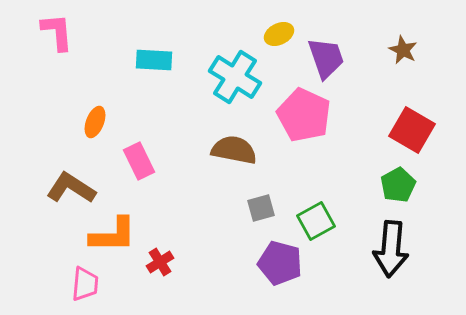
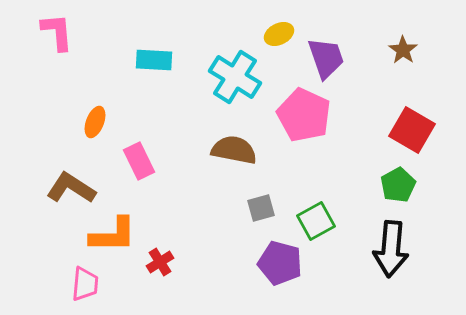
brown star: rotated 8 degrees clockwise
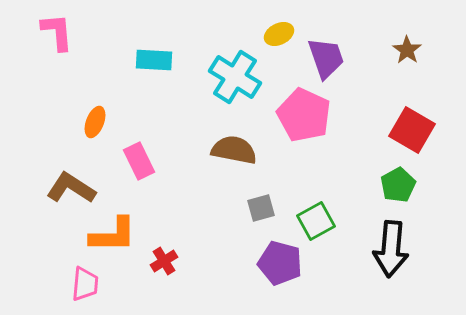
brown star: moved 4 px right
red cross: moved 4 px right, 1 px up
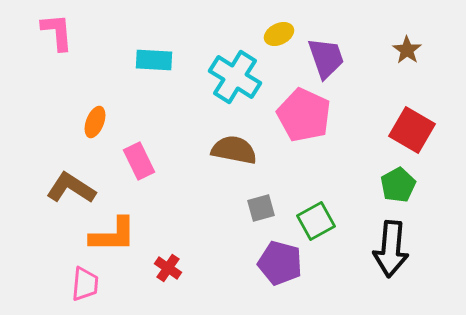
red cross: moved 4 px right, 7 px down; rotated 24 degrees counterclockwise
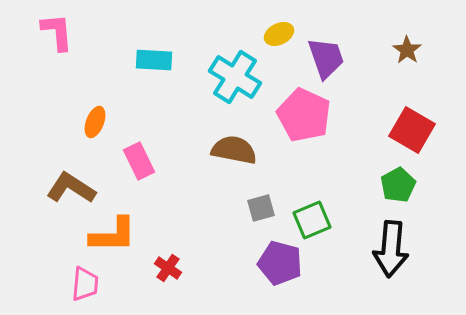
green square: moved 4 px left, 1 px up; rotated 6 degrees clockwise
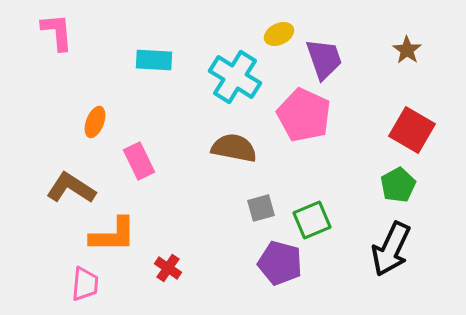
purple trapezoid: moved 2 px left, 1 px down
brown semicircle: moved 2 px up
black arrow: rotated 20 degrees clockwise
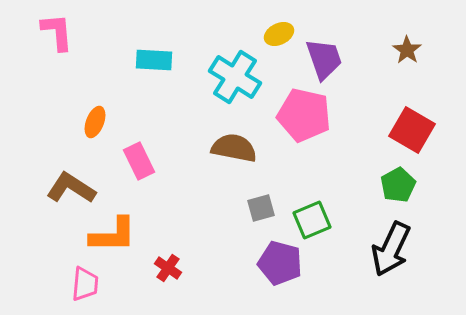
pink pentagon: rotated 12 degrees counterclockwise
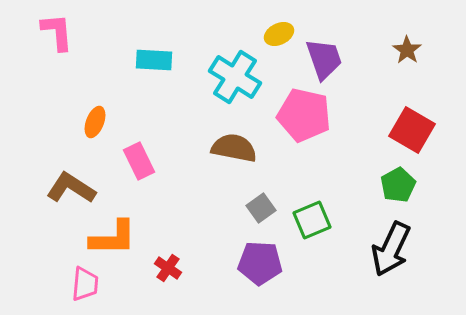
gray square: rotated 20 degrees counterclockwise
orange L-shape: moved 3 px down
purple pentagon: moved 20 px left; rotated 12 degrees counterclockwise
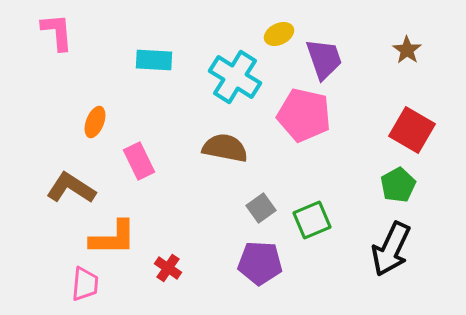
brown semicircle: moved 9 px left
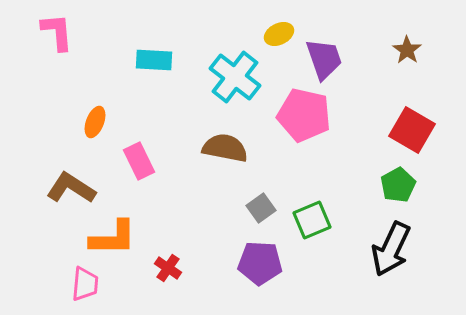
cyan cross: rotated 6 degrees clockwise
